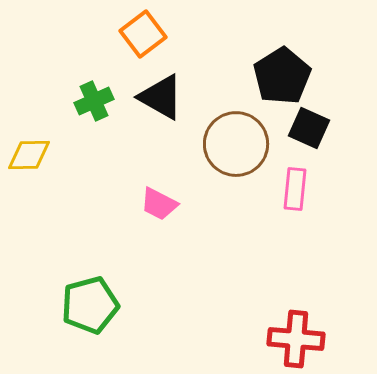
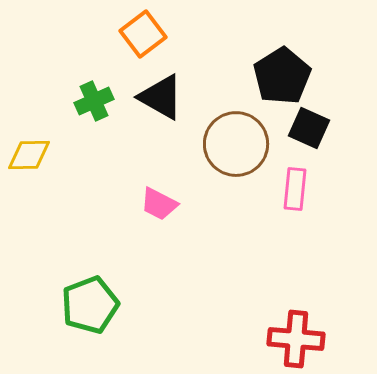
green pentagon: rotated 6 degrees counterclockwise
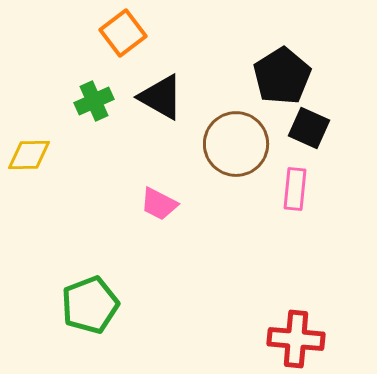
orange square: moved 20 px left, 1 px up
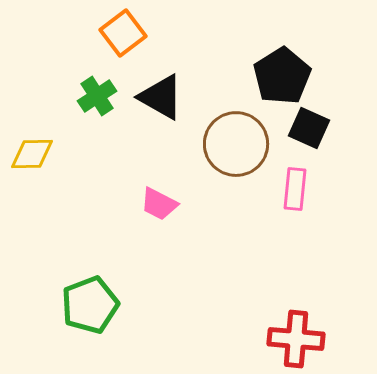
green cross: moved 3 px right, 5 px up; rotated 9 degrees counterclockwise
yellow diamond: moved 3 px right, 1 px up
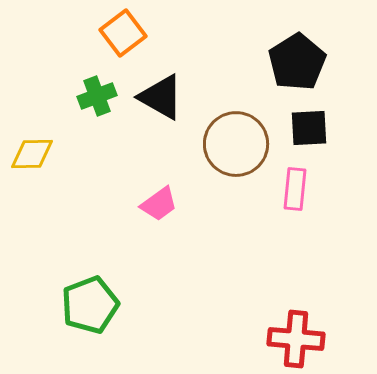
black pentagon: moved 15 px right, 14 px up
green cross: rotated 12 degrees clockwise
black square: rotated 27 degrees counterclockwise
pink trapezoid: rotated 63 degrees counterclockwise
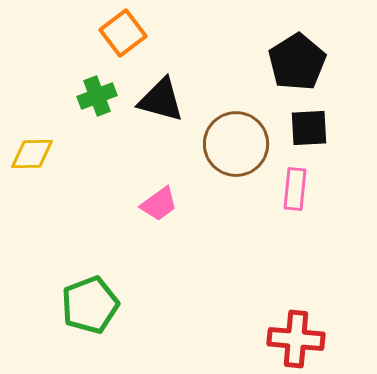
black triangle: moved 3 px down; rotated 15 degrees counterclockwise
